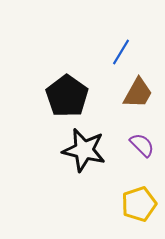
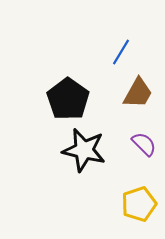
black pentagon: moved 1 px right, 3 px down
purple semicircle: moved 2 px right, 1 px up
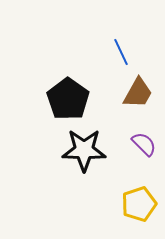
blue line: rotated 56 degrees counterclockwise
black star: rotated 12 degrees counterclockwise
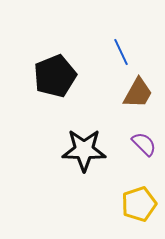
black pentagon: moved 13 px left, 23 px up; rotated 15 degrees clockwise
